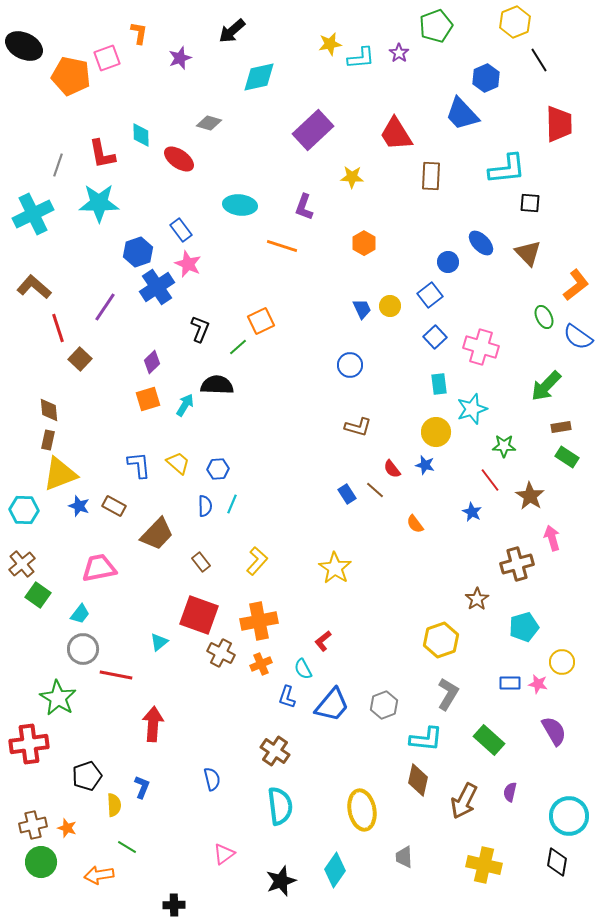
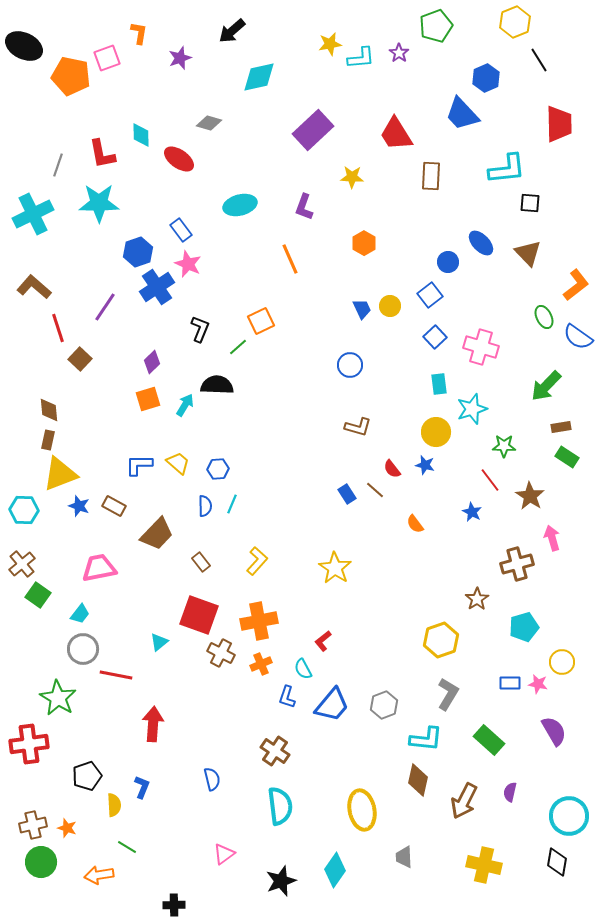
cyan ellipse at (240, 205): rotated 20 degrees counterclockwise
orange line at (282, 246): moved 8 px right, 13 px down; rotated 48 degrees clockwise
blue L-shape at (139, 465): rotated 84 degrees counterclockwise
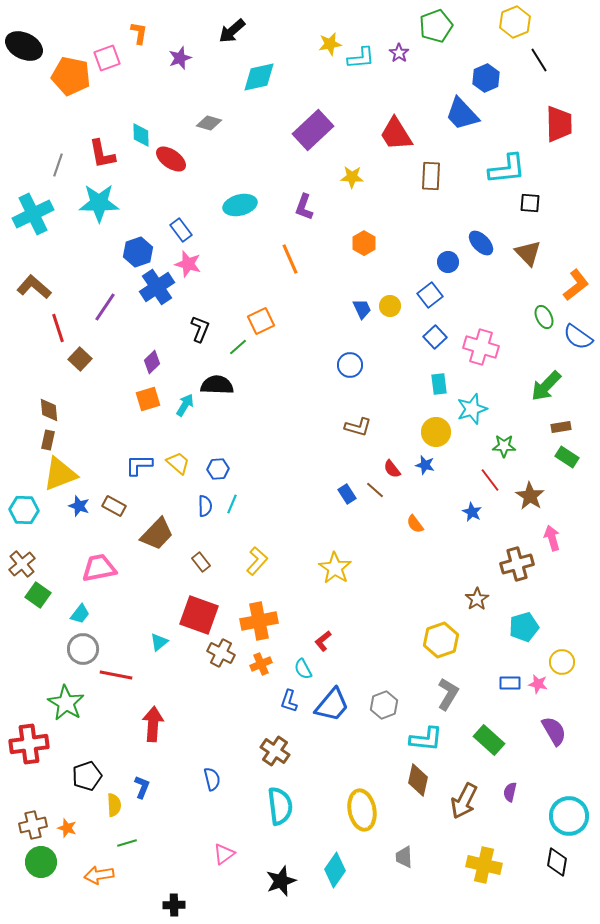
red ellipse at (179, 159): moved 8 px left
pink star at (188, 264): rotated 8 degrees counterclockwise
blue L-shape at (287, 697): moved 2 px right, 4 px down
green star at (58, 698): moved 8 px right, 5 px down
green line at (127, 847): moved 4 px up; rotated 48 degrees counterclockwise
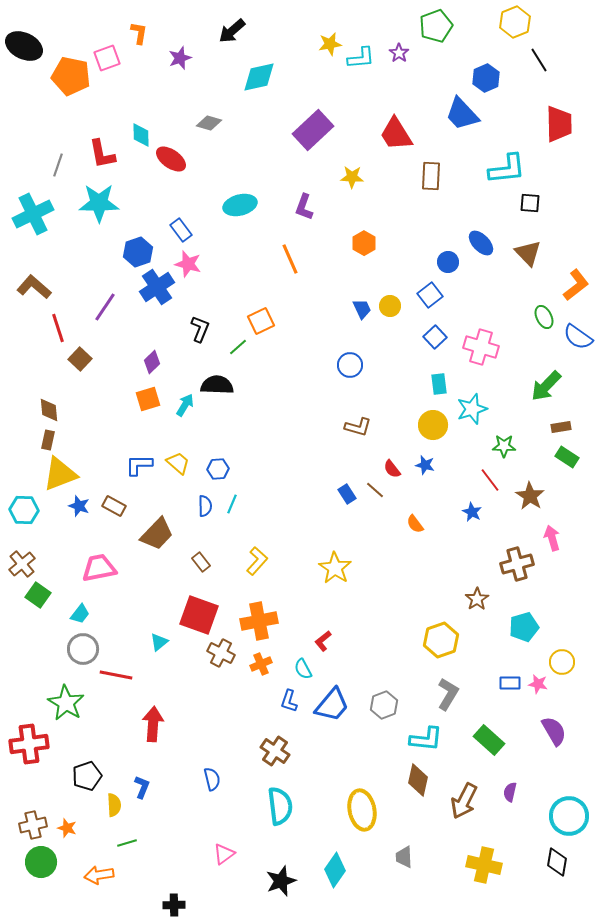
yellow circle at (436, 432): moved 3 px left, 7 px up
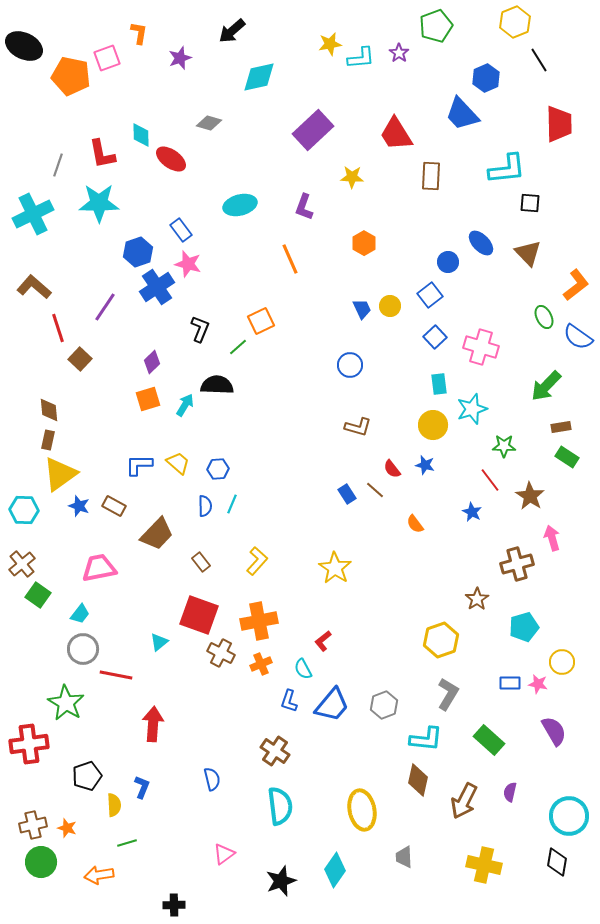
yellow triangle at (60, 474): rotated 15 degrees counterclockwise
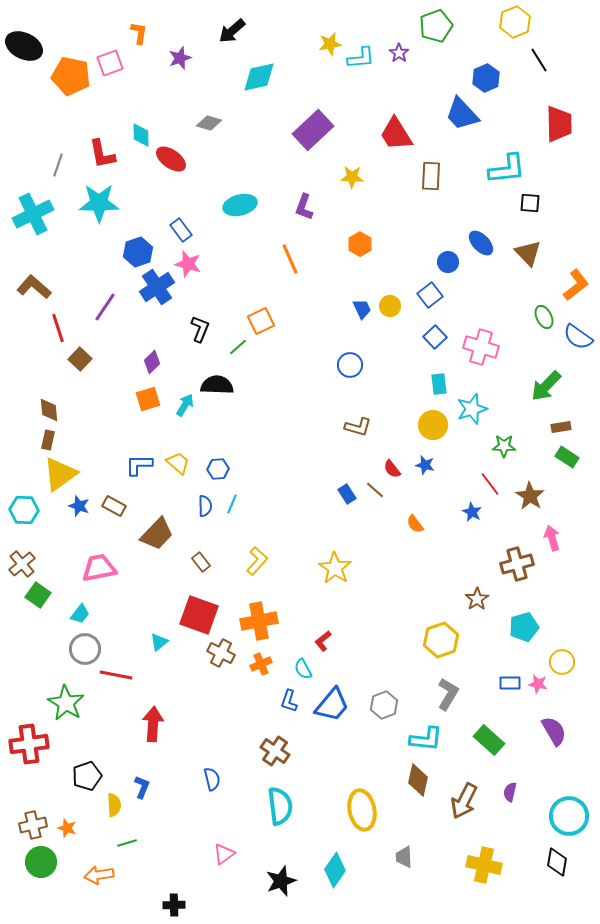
pink square at (107, 58): moved 3 px right, 5 px down
orange hexagon at (364, 243): moved 4 px left, 1 px down
red line at (490, 480): moved 4 px down
gray circle at (83, 649): moved 2 px right
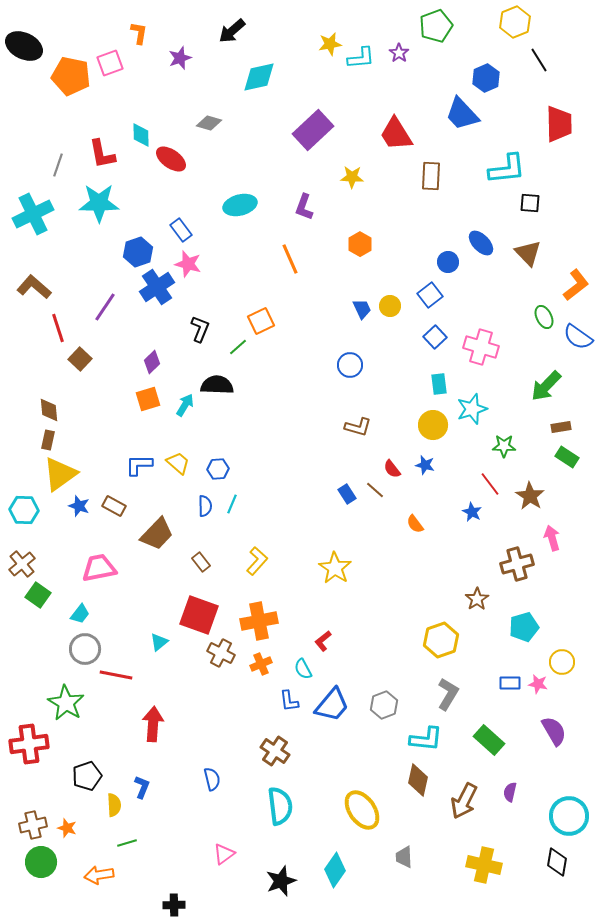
blue L-shape at (289, 701): rotated 25 degrees counterclockwise
yellow ellipse at (362, 810): rotated 24 degrees counterclockwise
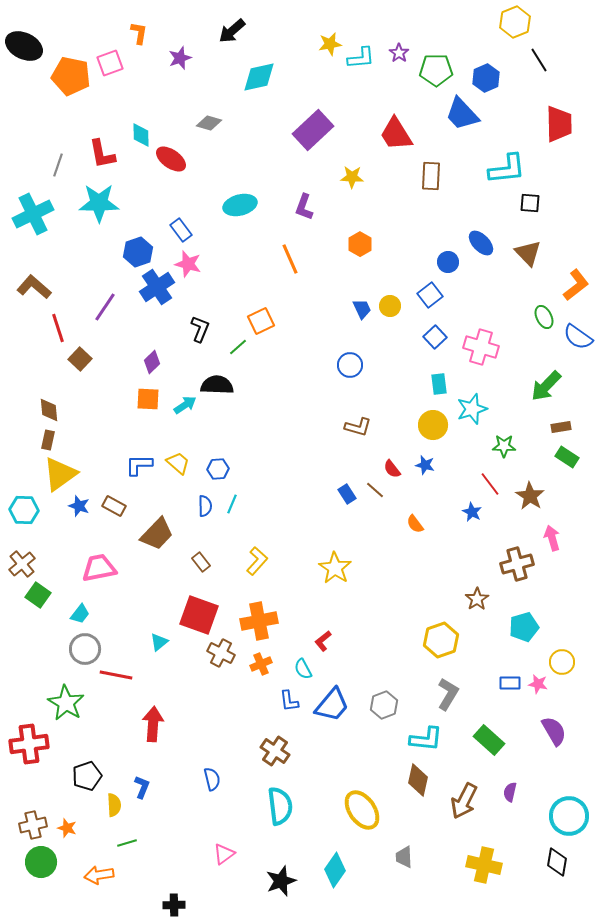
green pentagon at (436, 26): moved 44 px down; rotated 20 degrees clockwise
orange square at (148, 399): rotated 20 degrees clockwise
cyan arrow at (185, 405): rotated 25 degrees clockwise
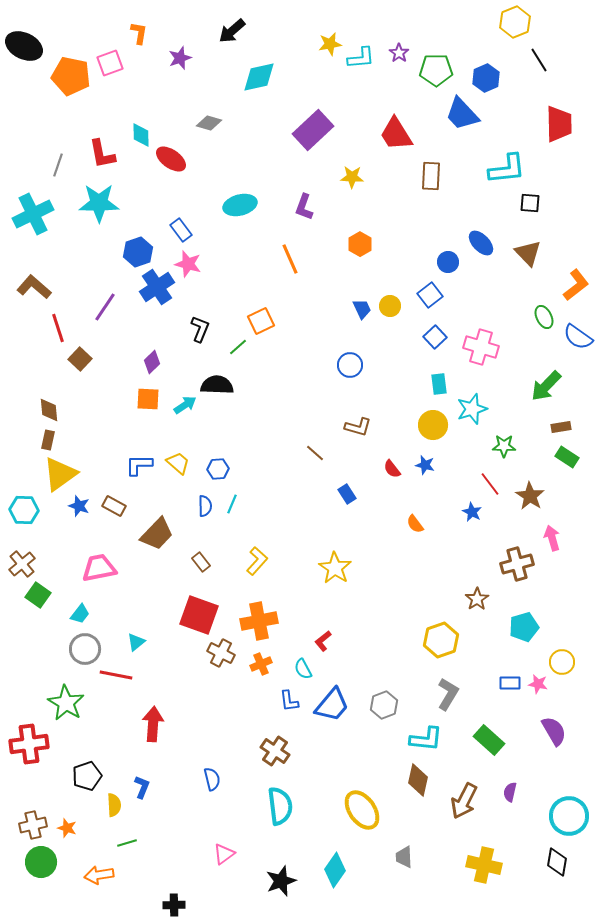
brown line at (375, 490): moved 60 px left, 37 px up
cyan triangle at (159, 642): moved 23 px left
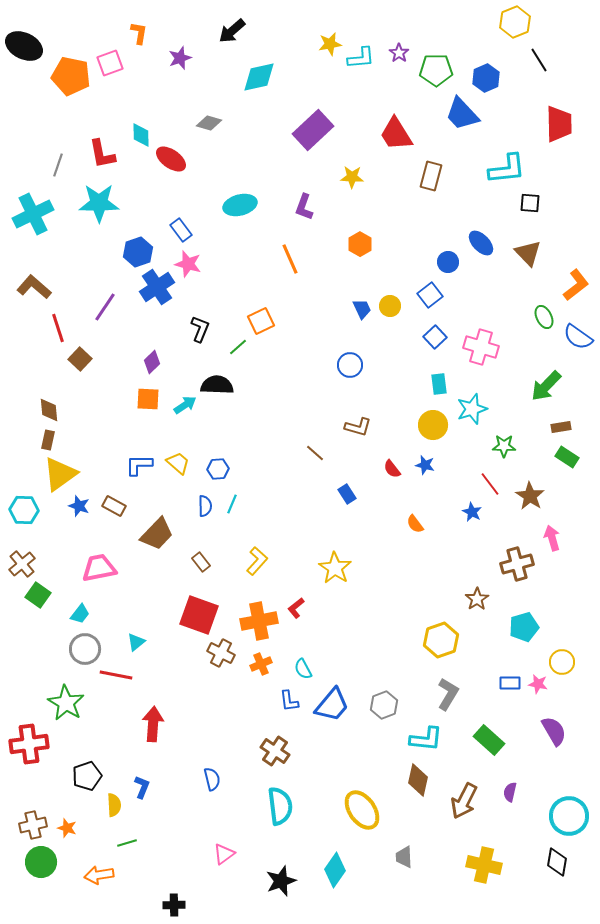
brown rectangle at (431, 176): rotated 12 degrees clockwise
red L-shape at (323, 641): moved 27 px left, 33 px up
